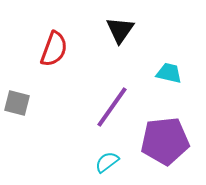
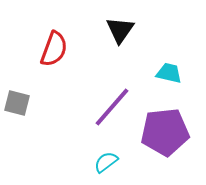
purple line: rotated 6 degrees clockwise
purple pentagon: moved 9 px up
cyan semicircle: moved 1 px left
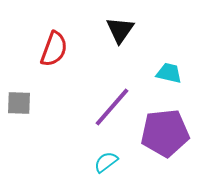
gray square: moved 2 px right; rotated 12 degrees counterclockwise
purple pentagon: moved 1 px down
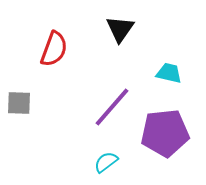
black triangle: moved 1 px up
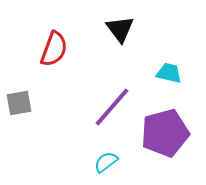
black triangle: rotated 12 degrees counterclockwise
gray square: rotated 12 degrees counterclockwise
purple pentagon: rotated 9 degrees counterclockwise
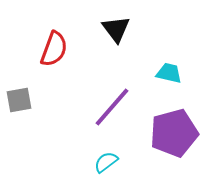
black triangle: moved 4 px left
gray square: moved 3 px up
purple pentagon: moved 9 px right
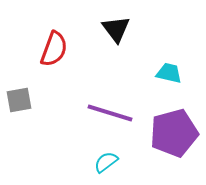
purple line: moved 2 px left, 6 px down; rotated 66 degrees clockwise
